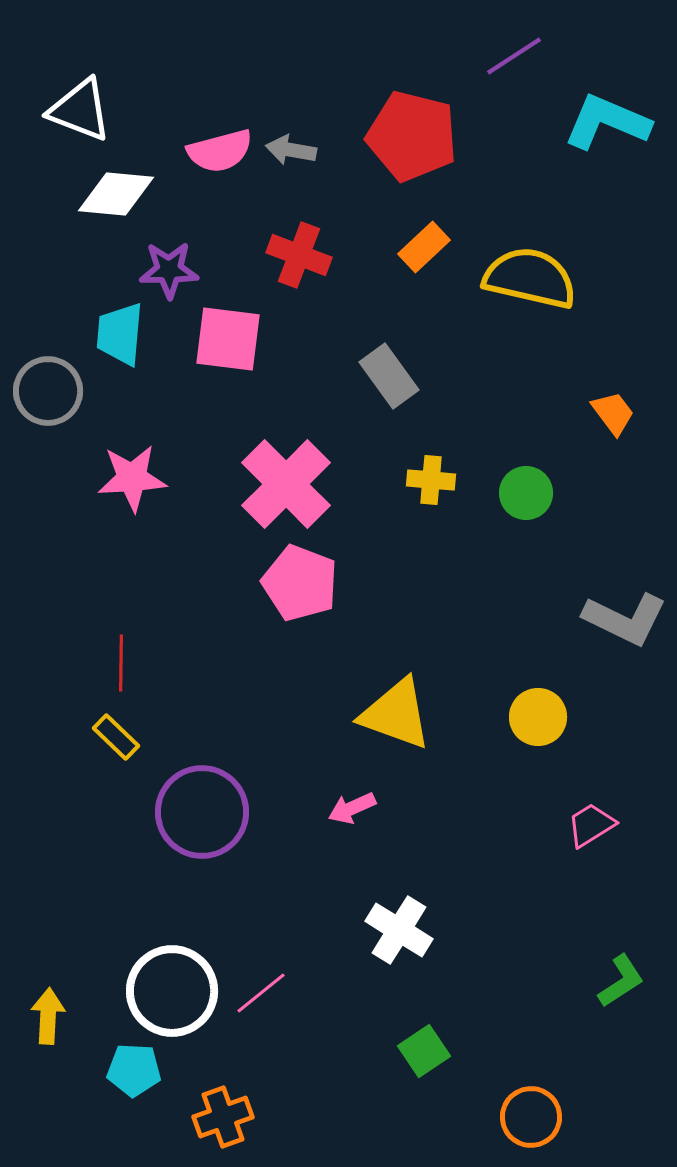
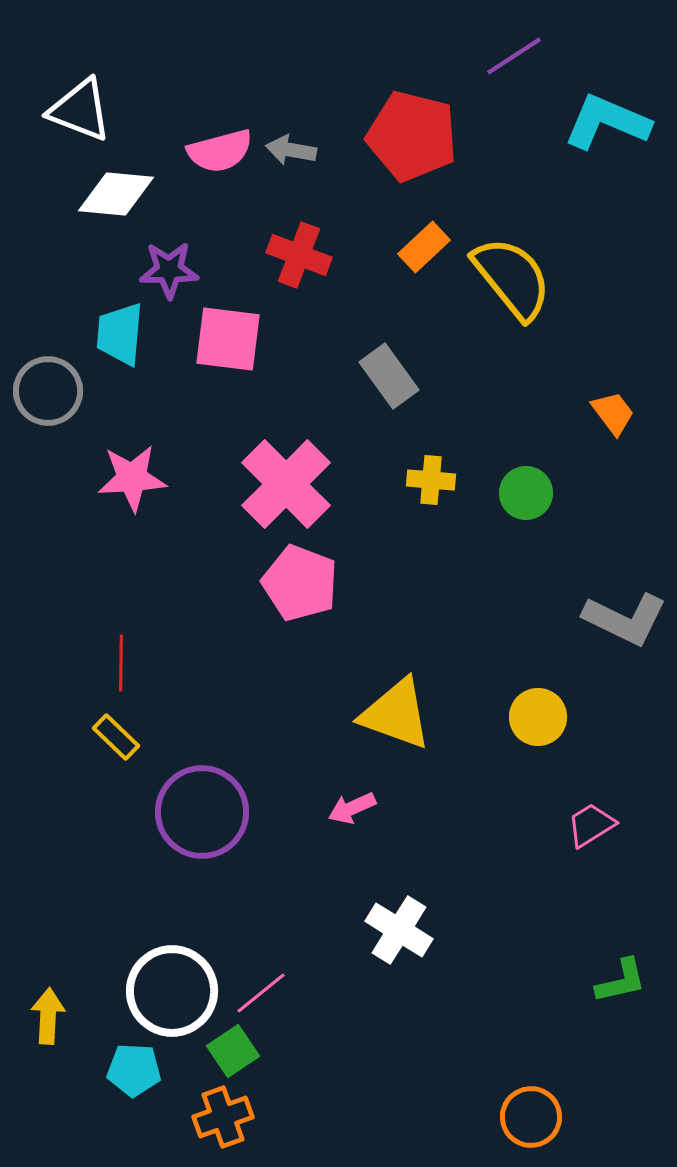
yellow semicircle: moved 18 px left; rotated 38 degrees clockwise
green L-shape: rotated 20 degrees clockwise
green square: moved 191 px left
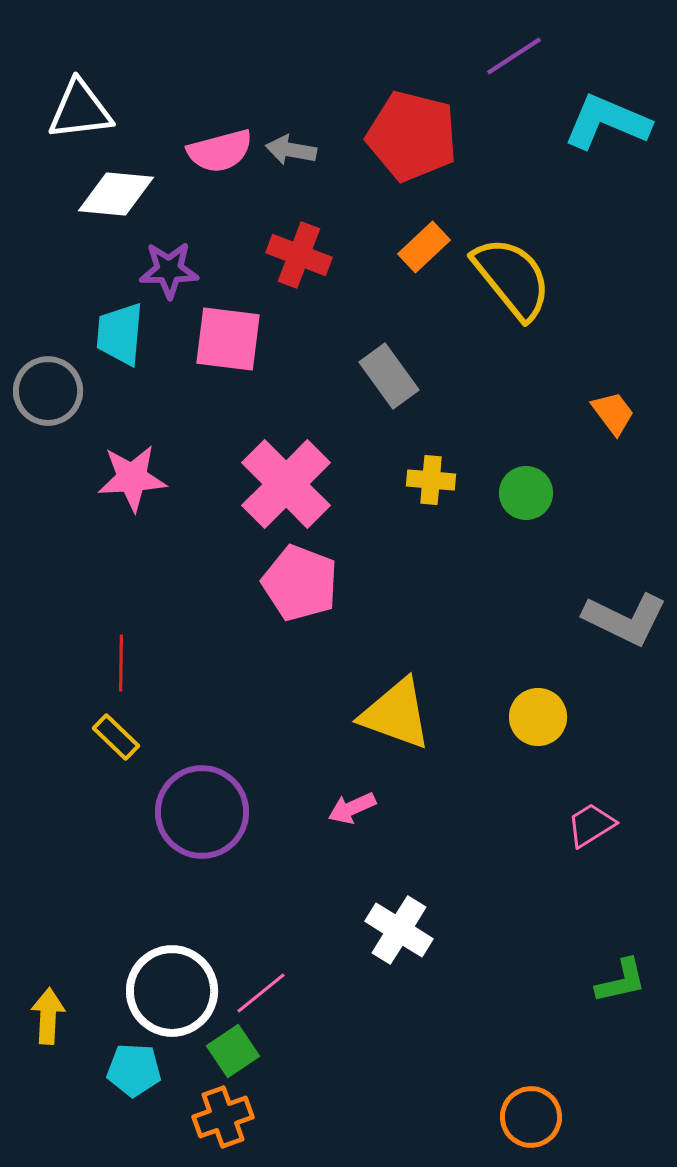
white triangle: rotated 28 degrees counterclockwise
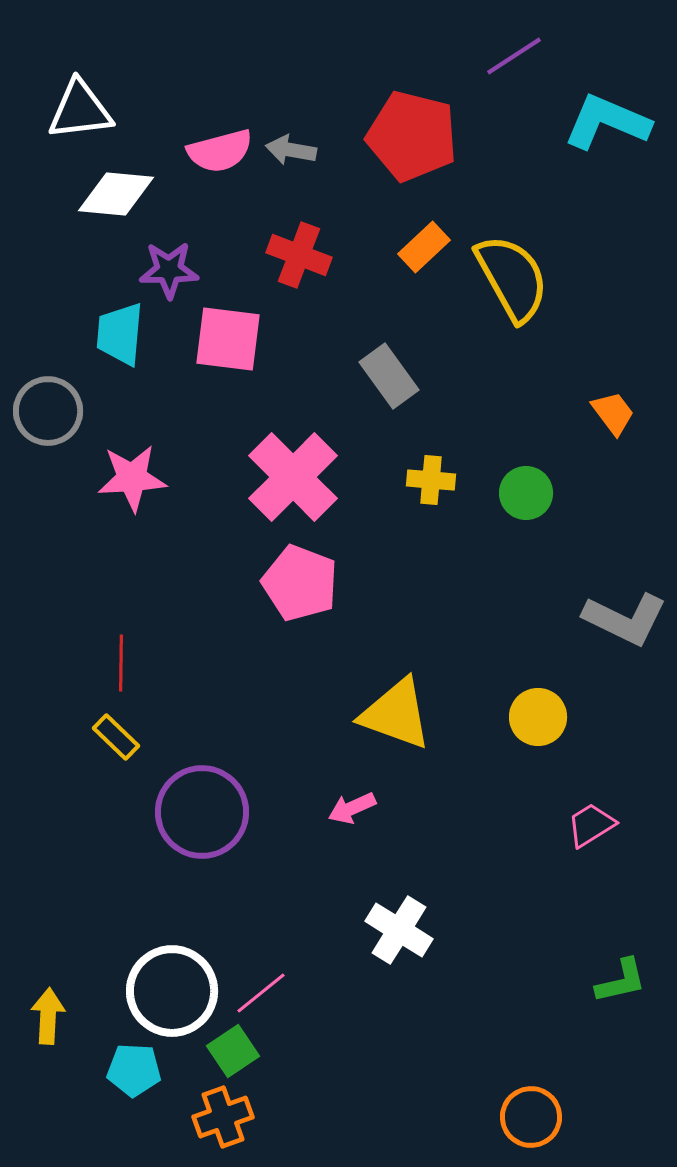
yellow semicircle: rotated 10 degrees clockwise
gray circle: moved 20 px down
pink cross: moved 7 px right, 7 px up
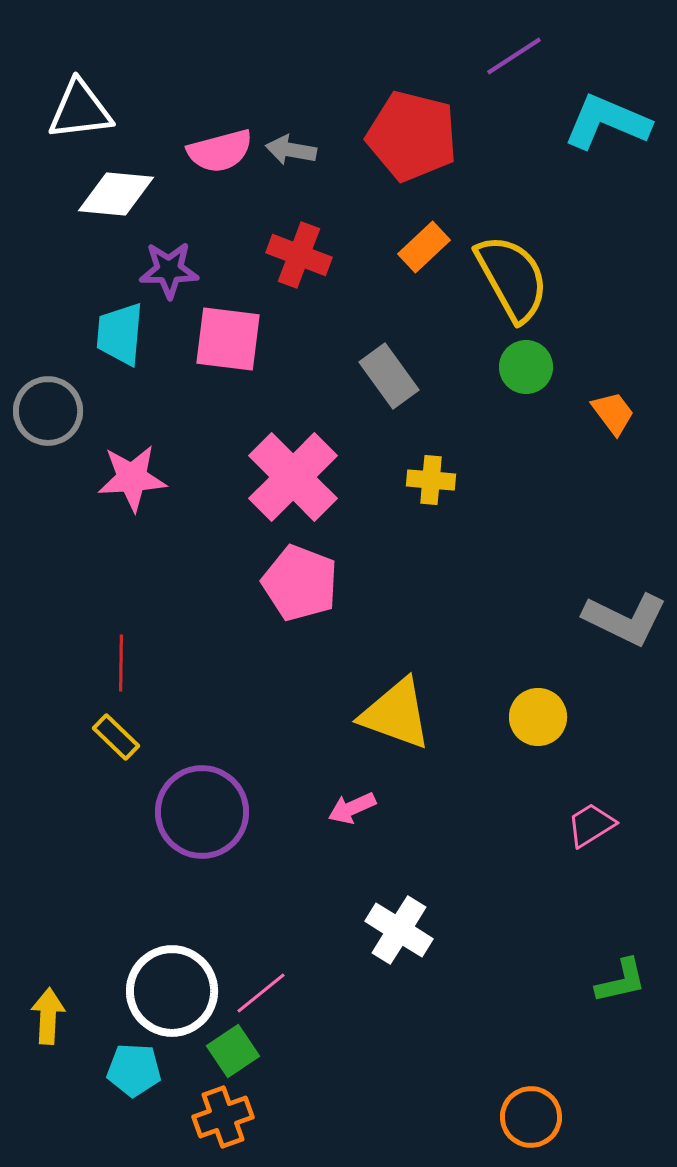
green circle: moved 126 px up
